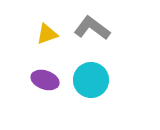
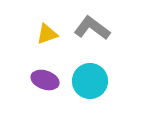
cyan circle: moved 1 px left, 1 px down
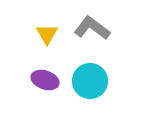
yellow triangle: rotated 40 degrees counterclockwise
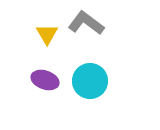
gray L-shape: moved 6 px left, 5 px up
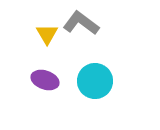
gray L-shape: moved 5 px left
cyan circle: moved 5 px right
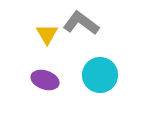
cyan circle: moved 5 px right, 6 px up
